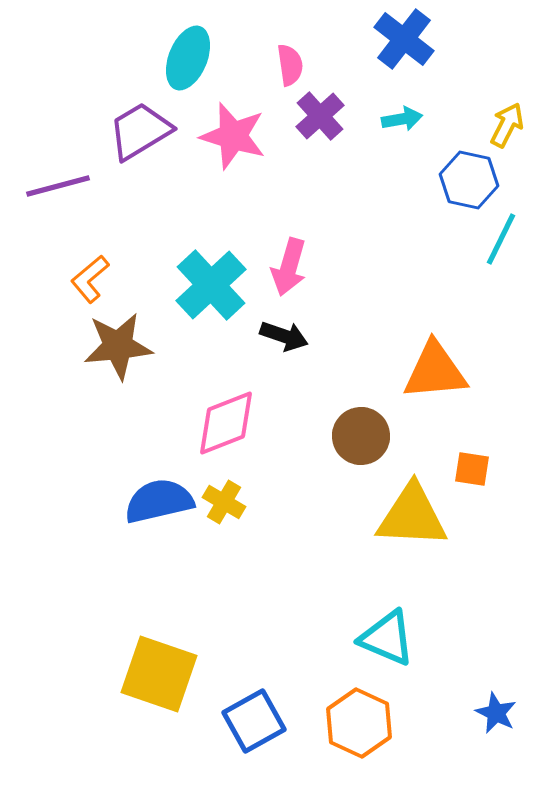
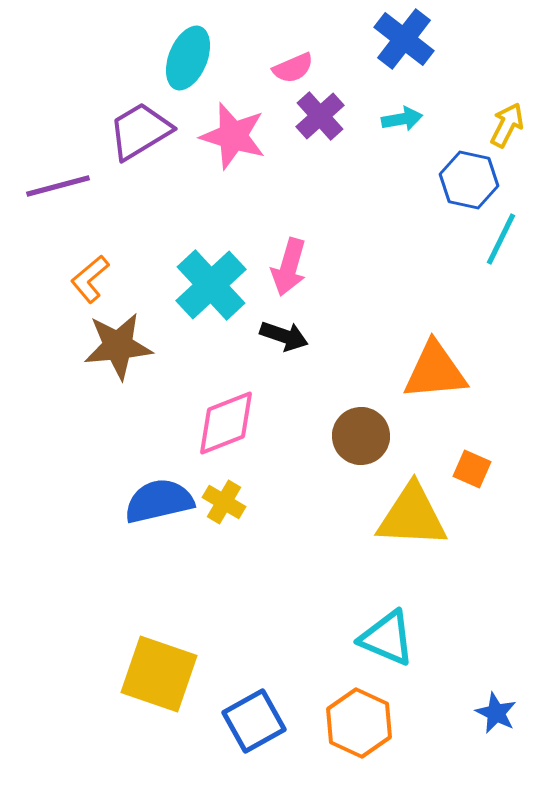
pink semicircle: moved 3 px right, 3 px down; rotated 75 degrees clockwise
orange square: rotated 15 degrees clockwise
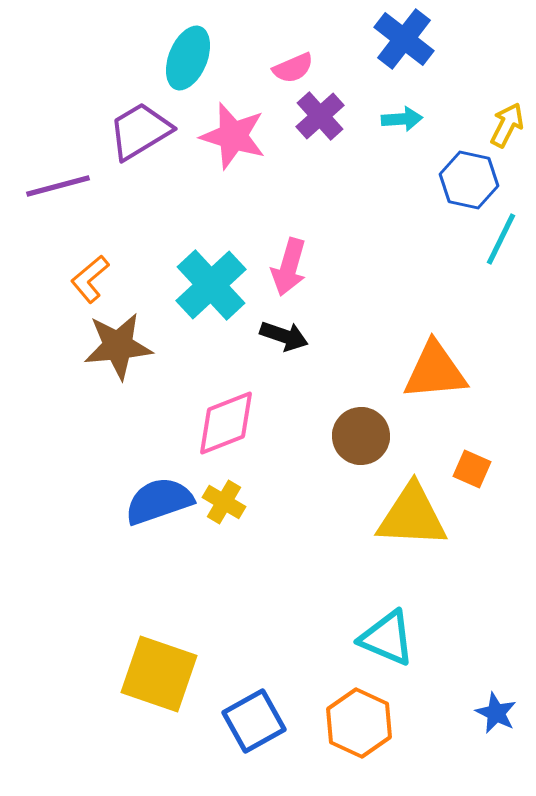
cyan arrow: rotated 6 degrees clockwise
blue semicircle: rotated 6 degrees counterclockwise
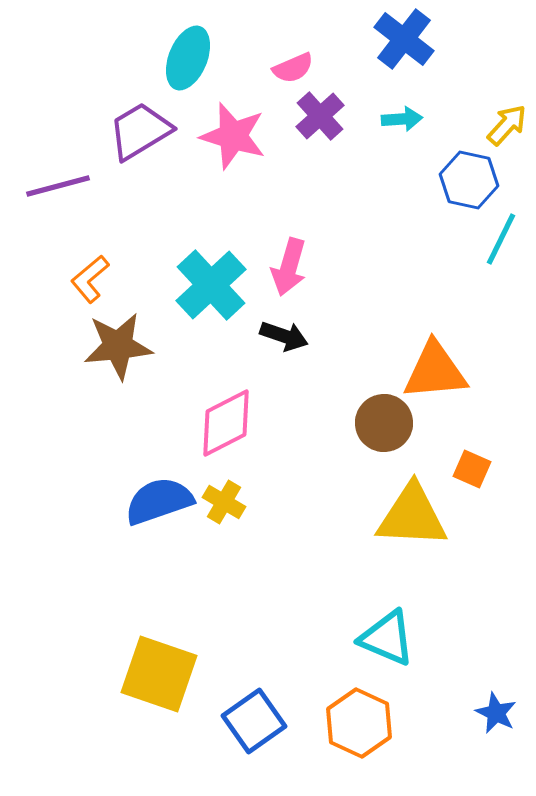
yellow arrow: rotated 15 degrees clockwise
pink diamond: rotated 6 degrees counterclockwise
brown circle: moved 23 px right, 13 px up
blue square: rotated 6 degrees counterclockwise
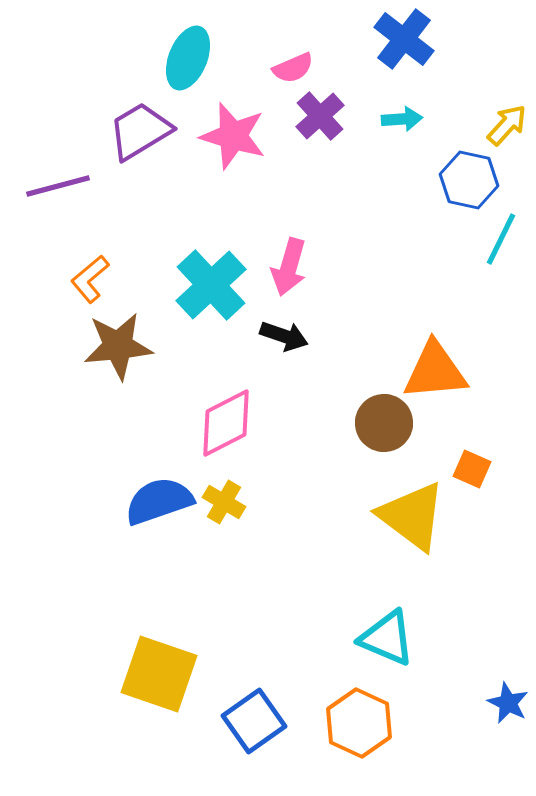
yellow triangle: rotated 34 degrees clockwise
blue star: moved 12 px right, 10 px up
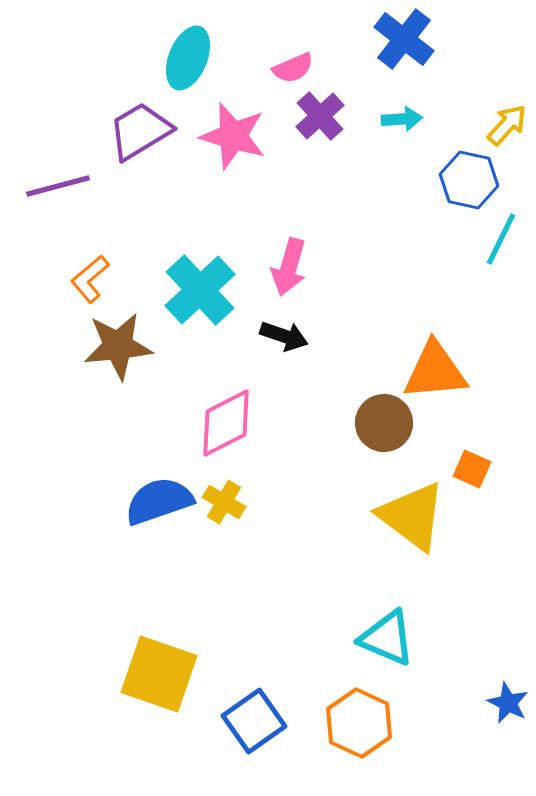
cyan cross: moved 11 px left, 5 px down
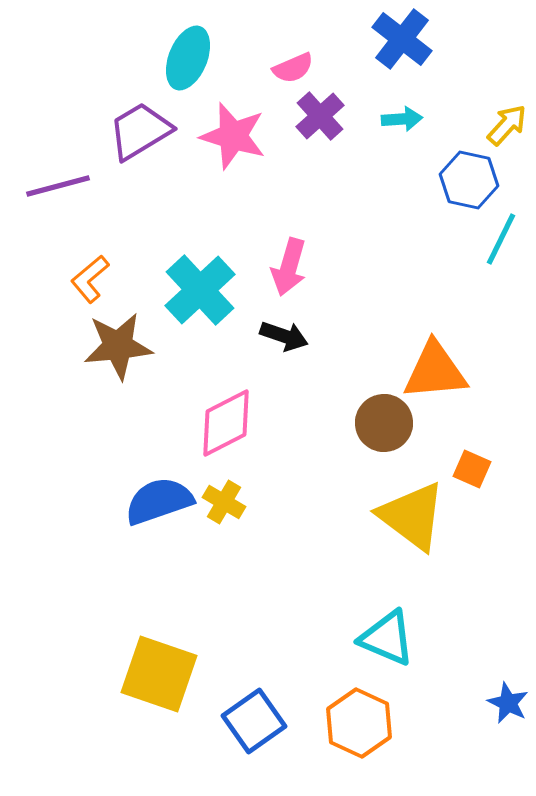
blue cross: moved 2 px left
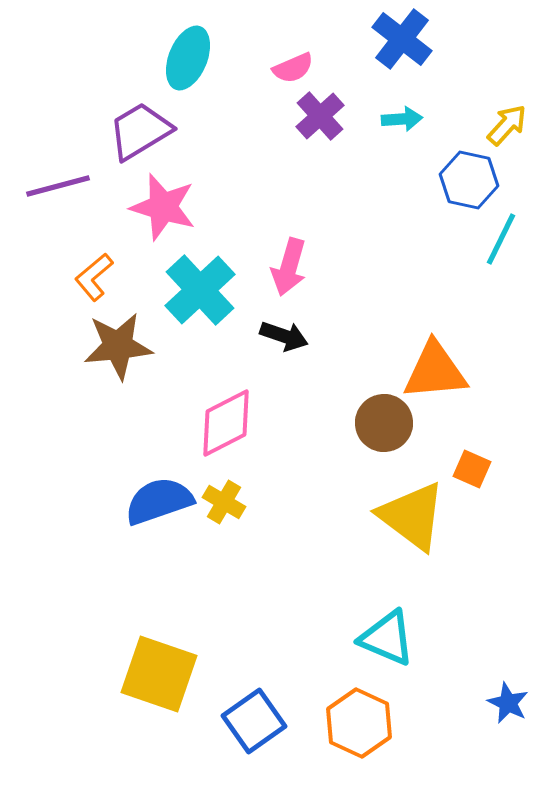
pink star: moved 70 px left, 71 px down
orange L-shape: moved 4 px right, 2 px up
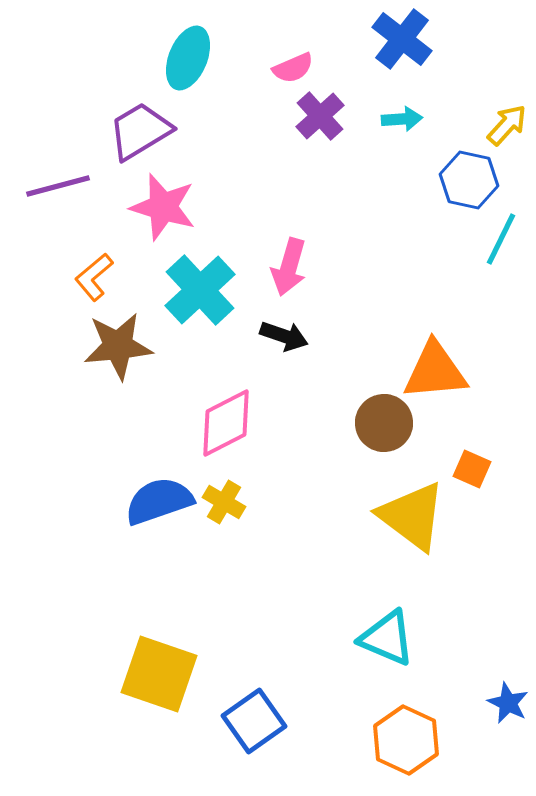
orange hexagon: moved 47 px right, 17 px down
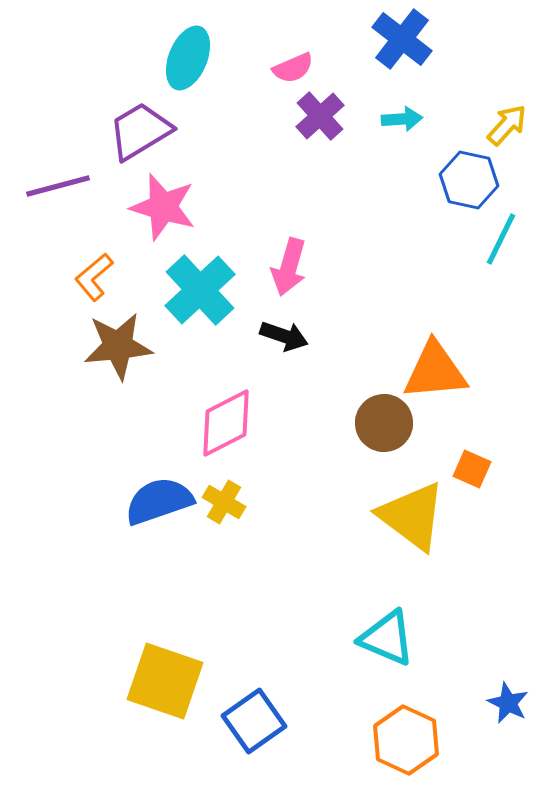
yellow square: moved 6 px right, 7 px down
